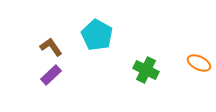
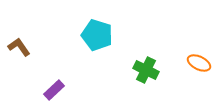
cyan pentagon: rotated 12 degrees counterclockwise
brown L-shape: moved 32 px left
purple rectangle: moved 3 px right, 15 px down
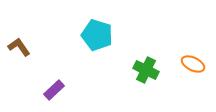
orange ellipse: moved 6 px left, 1 px down
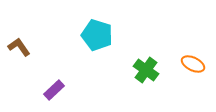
green cross: rotated 10 degrees clockwise
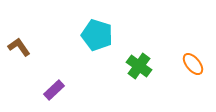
orange ellipse: rotated 25 degrees clockwise
green cross: moved 7 px left, 4 px up
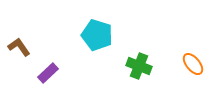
green cross: rotated 15 degrees counterclockwise
purple rectangle: moved 6 px left, 17 px up
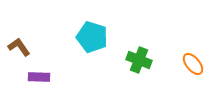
cyan pentagon: moved 5 px left, 2 px down
green cross: moved 6 px up
purple rectangle: moved 9 px left, 4 px down; rotated 45 degrees clockwise
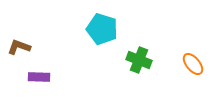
cyan pentagon: moved 10 px right, 8 px up
brown L-shape: rotated 35 degrees counterclockwise
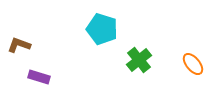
brown L-shape: moved 2 px up
green cross: rotated 30 degrees clockwise
purple rectangle: rotated 15 degrees clockwise
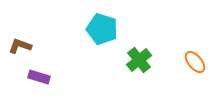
brown L-shape: moved 1 px right, 1 px down
orange ellipse: moved 2 px right, 2 px up
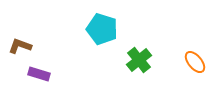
purple rectangle: moved 3 px up
